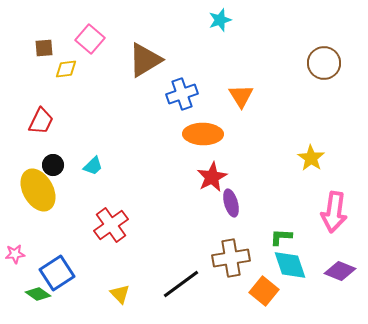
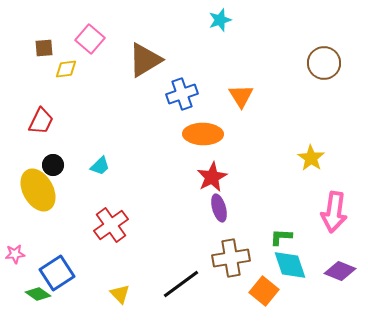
cyan trapezoid: moved 7 px right
purple ellipse: moved 12 px left, 5 px down
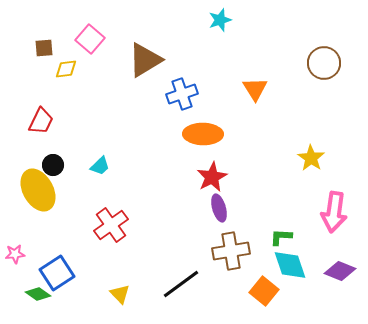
orange triangle: moved 14 px right, 7 px up
brown cross: moved 7 px up
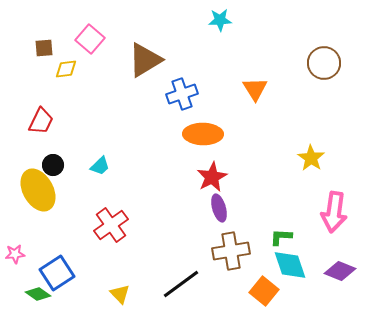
cyan star: rotated 15 degrees clockwise
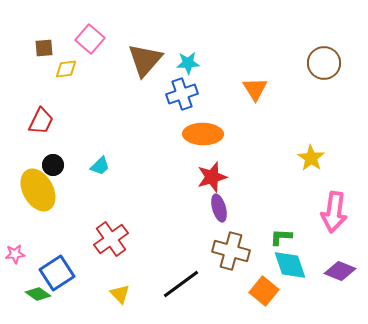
cyan star: moved 32 px left, 43 px down
brown triangle: rotated 18 degrees counterclockwise
red star: rotated 12 degrees clockwise
red cross: moved 14 px down
brown cross: rotated 24 degrees clockwise
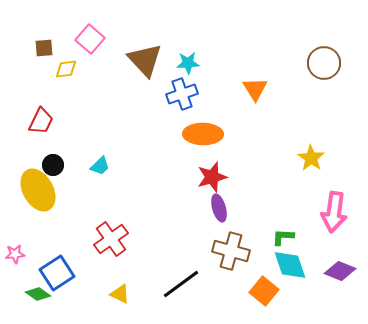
brown triangle: rotated 24 degrees counterclockwise
green L-shape: moved 2 px right
yellow triangle: rotated 20 degrees counterclockwise
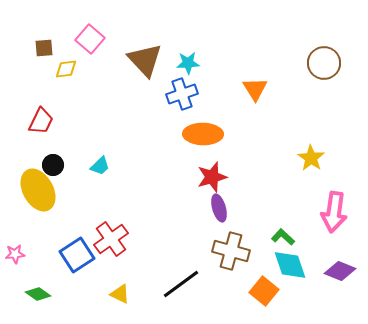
green L-shape: rotated 40 degrees clockwise
blue square: moved 20 px right, 18 px up
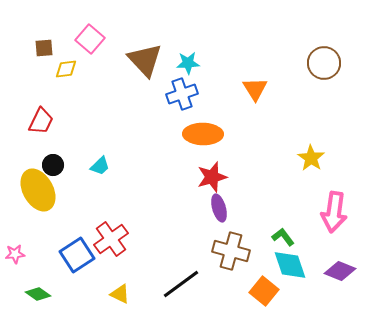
green L-shape: rotated 10 degrees clockwise
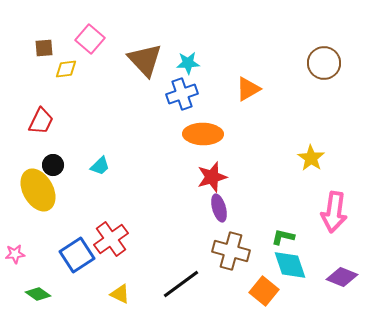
orange triangle: moved 7 px left; rotated 32 degrees clockwise
green L-shape: rotated 40 degrees counterclockwise
purple diamond: moved 2 px right, 6 px down
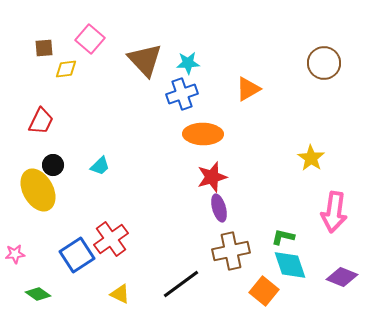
brown cross: rotated 27 degrees counterclockwise
